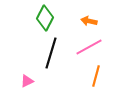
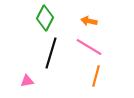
pink line: rotated 60 degrees clockwise
pink triangle: rotated 16 degrees clockwise
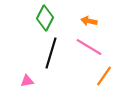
orange line: moved 8 px right; rotated 20 degrees clockwise
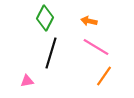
pink line: moved 7 px right
